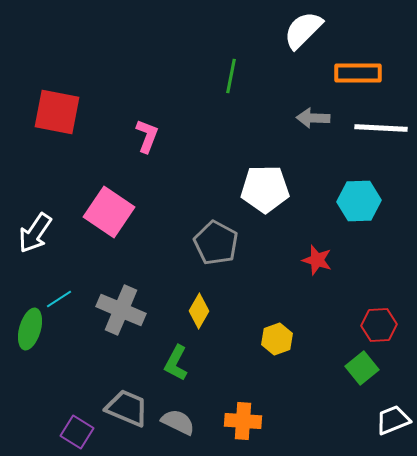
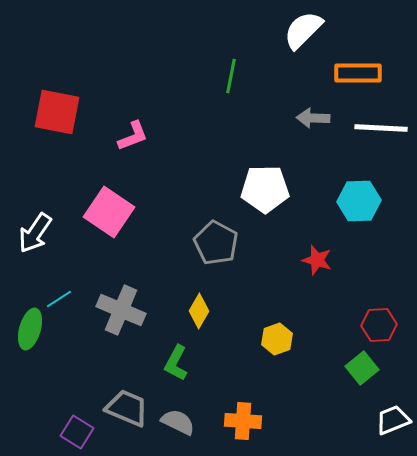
pink L-shape: moved 14 px left; rotated 48 degrees clockwise
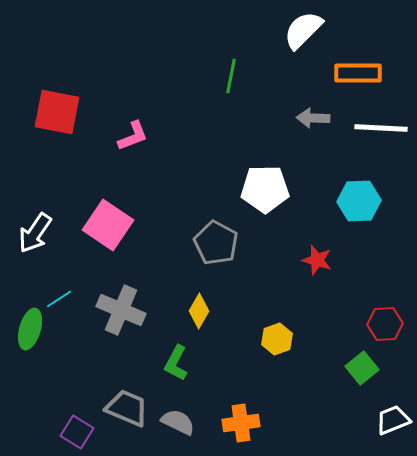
pink square: moved 1 px left, 13 px down
red hexagon: moved 6 px right, 1 px up
orange cross: moved 2 px left, 2 px down; rotated 12 degrees counterclockwise
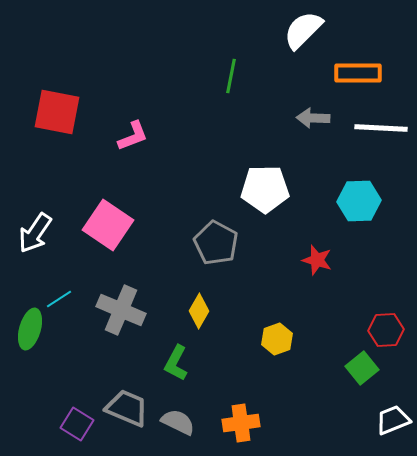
red hexagon: moved 1 px right, 6 px down
purple square: moved 8 px up
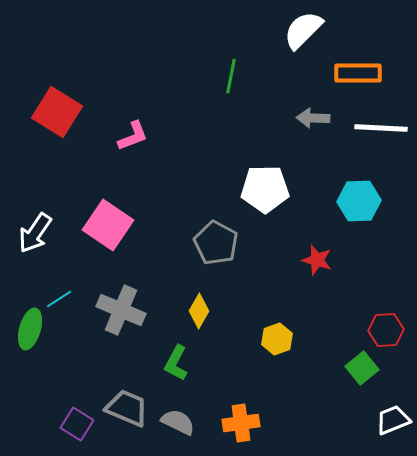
red square: rotated 21 degrees clockwise
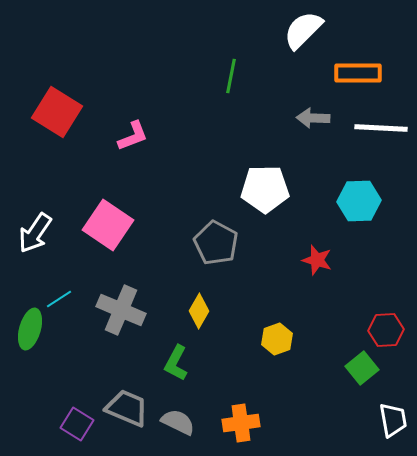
white trapezoid: rotated 102 degrees clockwise
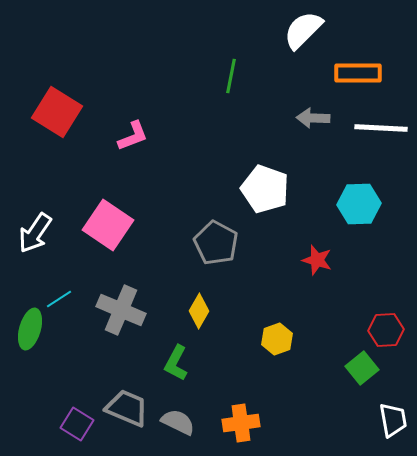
white pentagon: rotated 21 degrees clockwise
cyan hexagon: moved 3 px down
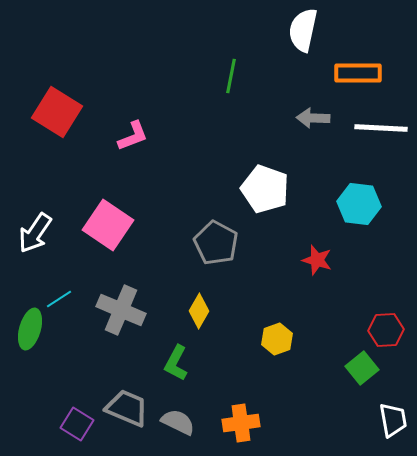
white semicircle: rotated 33 degrees counterclockwise
cyan hexagon: rotated 9 degrees clockwise
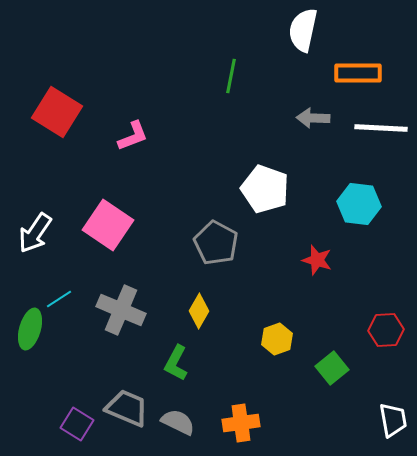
green square: moved 30 px left
